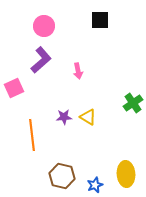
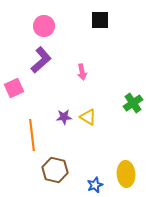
pink arrow: moved 4 px right, 1 px down
brown hexagon: moved 7 px left, 6 px up
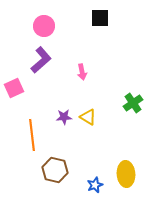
black square: moved 2 px up
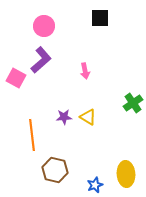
pink arrow: moved 3 px right, 1 px up
pink square: moved 2 px right, 10 px up; rotated 36 degrees counterclockwise
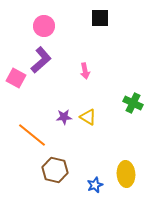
green cross: rotated 30 degrees counterclockwise
orange line: rotated 44 degrees counterclockwise
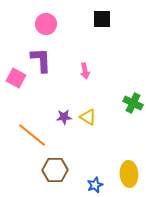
black square: moved 2 px right, 1 px down
pink circle: moved 2 px right, 2 px up
purple L-shape: rotated 52 degrees counterclockwise
brown hexagon: rotated 15 degrees counterclockwise
yellow ellipse: moved 3 px right
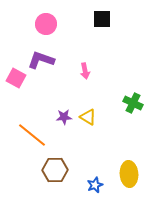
purple L-shape: rotated 68 degrees counterclockwise
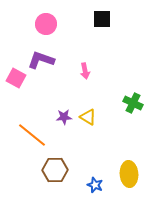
blue star: rotated 28 degrees counterclockwise
